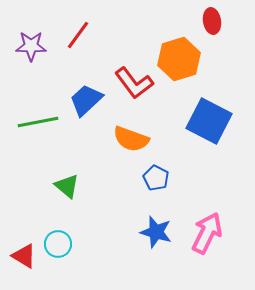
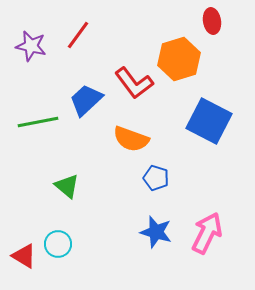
purple star: rotated 12 degrees clockwise
blue pentagon: rotated 10 degrees counterclockwise
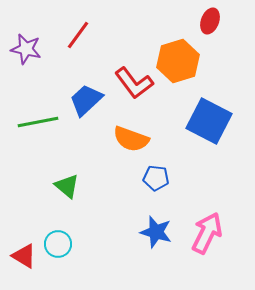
red ellipse: moved 2 px left; rotated 30 degrees clockwise
purple star: moved 5 px left, 3 px down
orange hexagon: moved 1 px left, 2 px down
blue pentagon: rotated 10 degrees counterclockwise
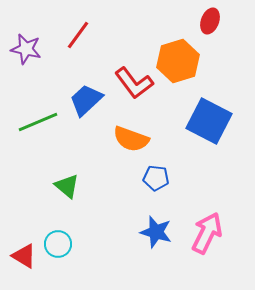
green line: rotated 12 degrees counterclockwise
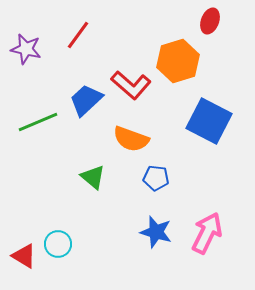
red L-shape: moved 3 px left, 2 px down; rotated 12 degrees counterclockwise
green triangle: moved 26 px right, 9 px up
